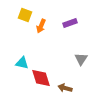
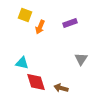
orange arrow: moved 1 px left, 1 px down
red diamond: moved 5 px left, 4 px down
brown arrow: moved 4 px left
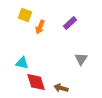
purple rectangle: rotated 24 degrees counterclockwise
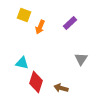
yellow square: moved 1 px left
red diamond: rotated 35 degrees clockwise
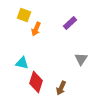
orange arrow: moved 4 px left, 2 px down
brown arrow: rotated 80 degrees counterclockwise
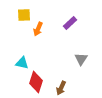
yellow square: rotated 24 degrees counterclockwise
orange arrow: moved 2 px right
